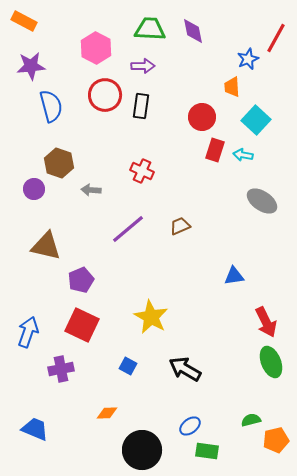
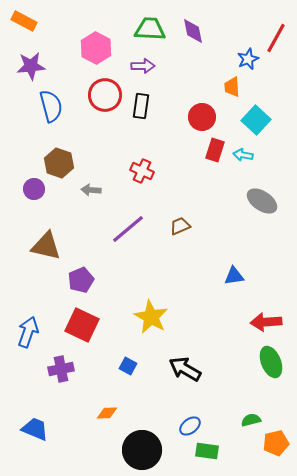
red arrow at (266, 322): rotated 112 degrees clockwise
orange pentagon at (276, 440): moved 3 px down
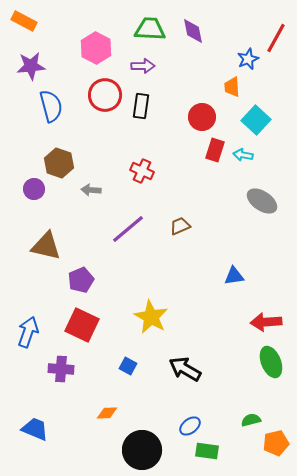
purple cross at (61, 369): rotated 15 degrees clockwise
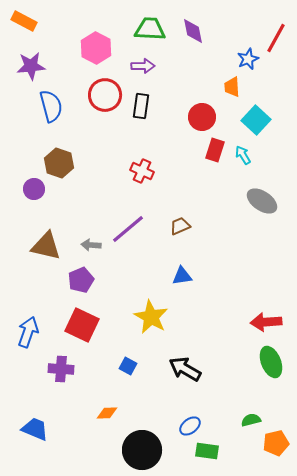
cyan arrow at (243, 155): rotated 48 degrees clockwise
gray arrow at (91, 190): moved 55 px down
blue triangle at (234, 276): moved 52 px left
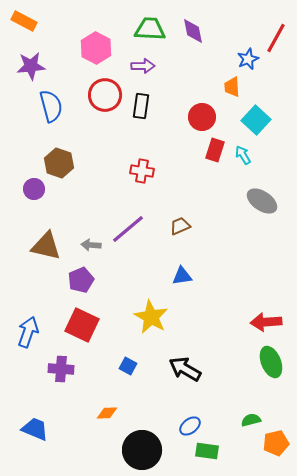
red cross at (142, 171): rotated 15 degrees counterclockwise
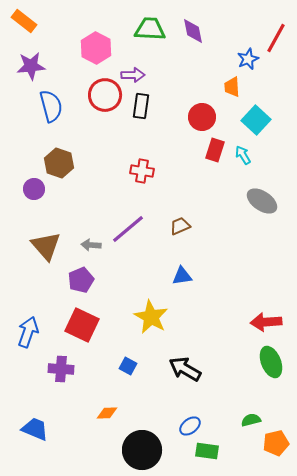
orange rectangle at (24, 21): rotated 10 degrees clockwise
purple arrow at (143, 66): moved 10 px left, 9 px down
brown triangle at (46, 246): rotated 36 degrees clockwise
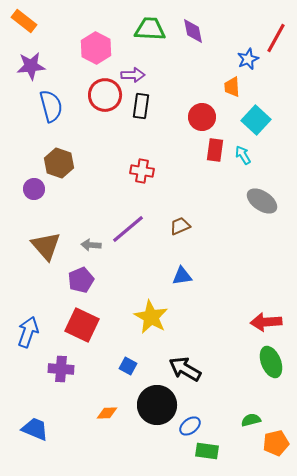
red rectangle at (215, 150): rotated 10 degrees counterclockwise
black circle at (142, 450): moved 15 px right, 45 px up
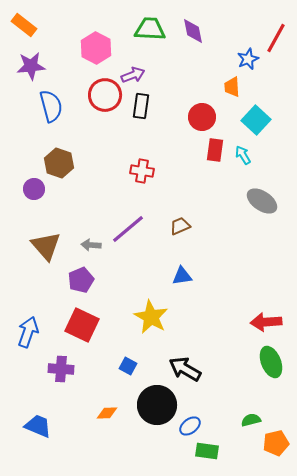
orange rectangle at (24, 21): moved 4 px down
purple arrow at (133, 75): rotated 20 degrees counterclockwise
blue trapezoid at (35, 429): moved 3 px right, 3 px up
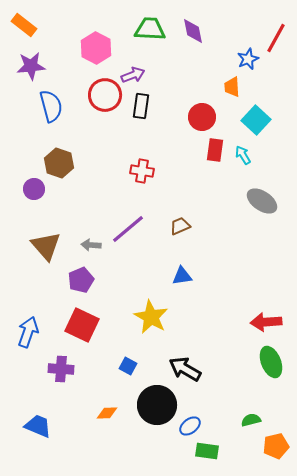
orange pentagon at (276, 443): moved 3 px down
